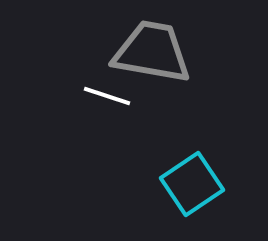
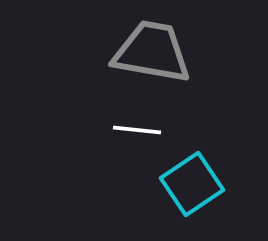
white line: moved 30 px right, 34 px down; rotated 12 degrees counterclockwise
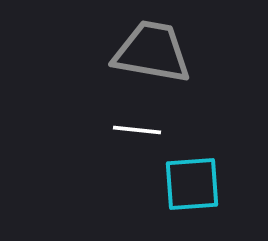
cyan square: rotated 30 degrees clockwise
